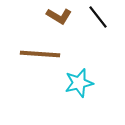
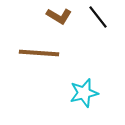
brown line: moved 1 px left, 1 px up
cyan star: moved 5 px right, 10 px down
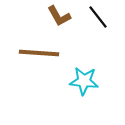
brown L-shape: rotated 30 degrees clockwise
cyan star: moved 12 px up; rotated 20 degrees clockwise
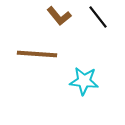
brown L-shape: rotated 10 degrees counterclockwise
brown line: moved 2 px left, 1 px down
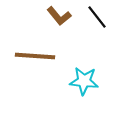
black line: moved 1 px left
brown line: moved 2 px left, 2 px down
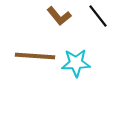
black line: moved 1 px right, 1 px up
cyan star: moved 8 px left, 18 px up; rotated 8 degrees counterclockwise
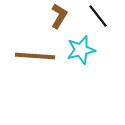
brown L-shape: rotated 110 degrees counterclockwise
cyan star: moved 5 px right, 13 px up; rotated 12 degrees counterclockwise
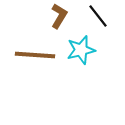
brown line: moved 1 px up
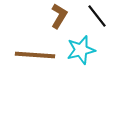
black line: moved 1 px left
